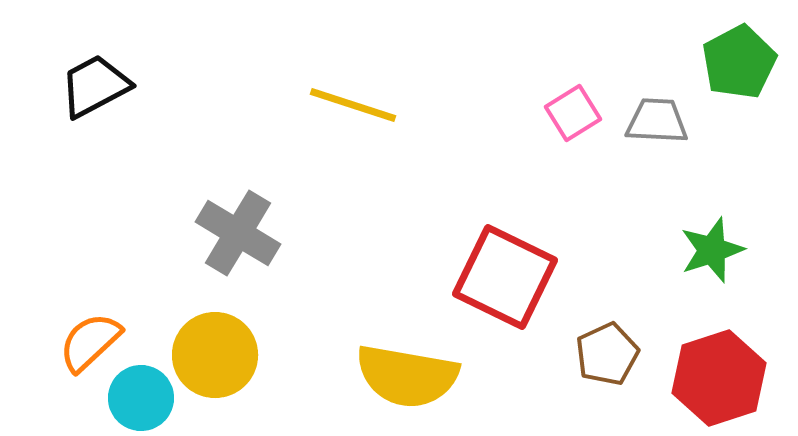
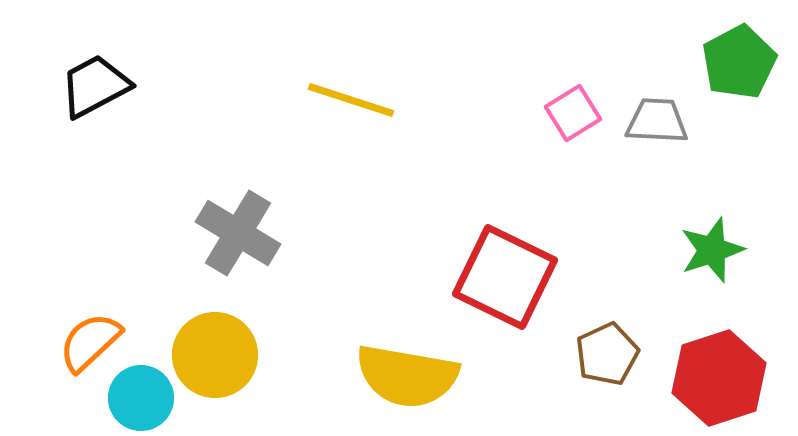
yellow line: moved 2 px left, 5 px up
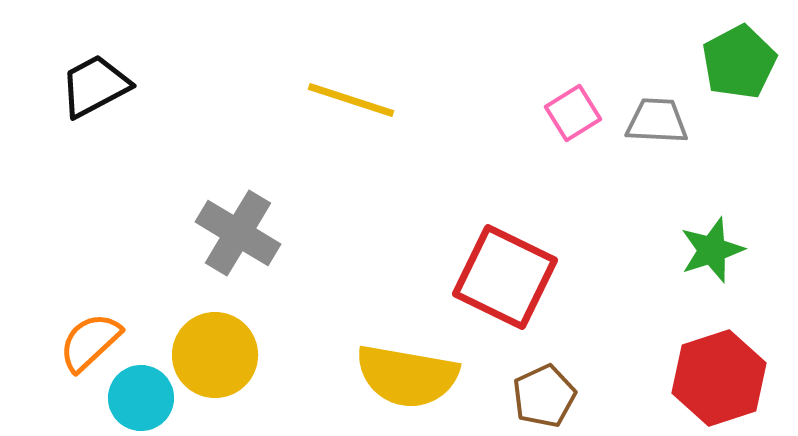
brown pentagon: moved 63 px left, 42 px down
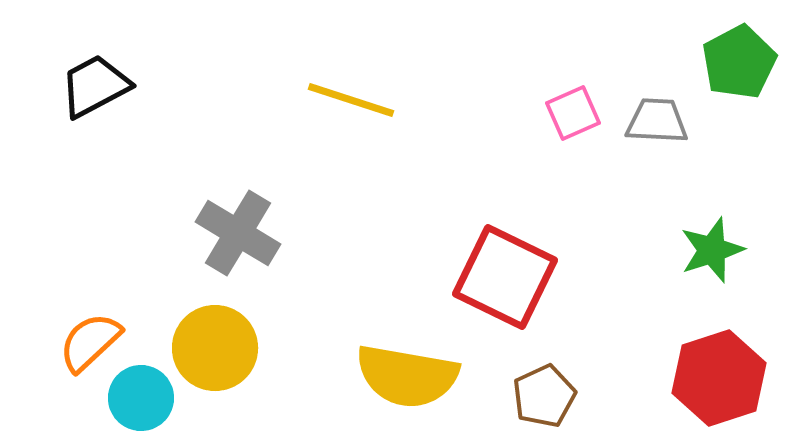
pink square: rotated 8 degrees clockwise
yellow circle: moved 7 px up
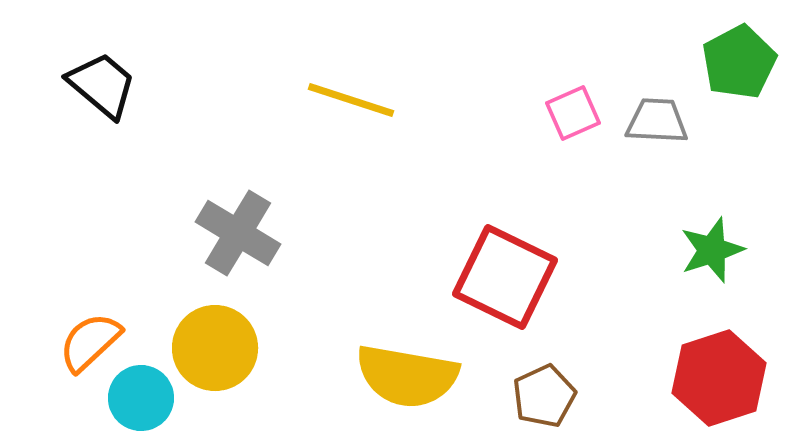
black trapezoid: moved 7 px right, 1 px up; rotated 68 degrees clockwise
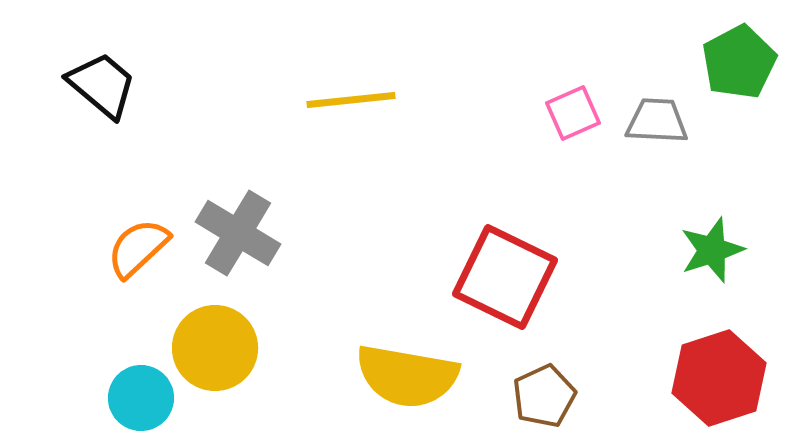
yellow line: rotated 24 degrees counterclockwise
orange semicircle: moved 48 px right, 94 px up
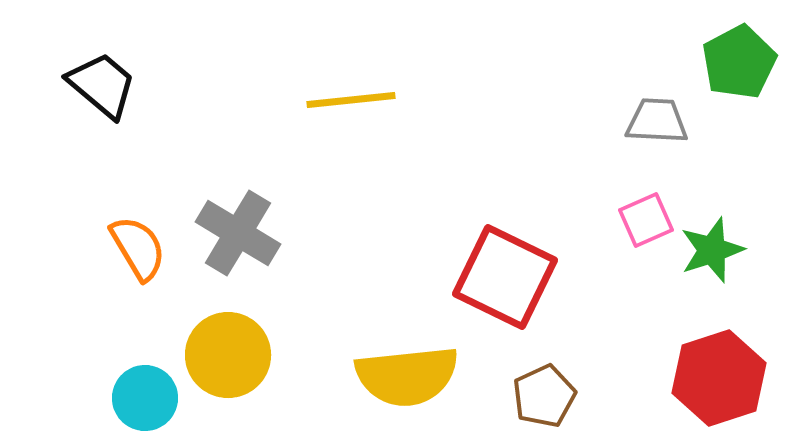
pink square: moved 73 px right, 107 px down
orange semicircle: rotated 102 degrees clockwise
yellow circle: moved 13 px right, 7 px down
yellow semicircle: rotated 16 degrees counterclockwise
cyan circle: moved 4 px right
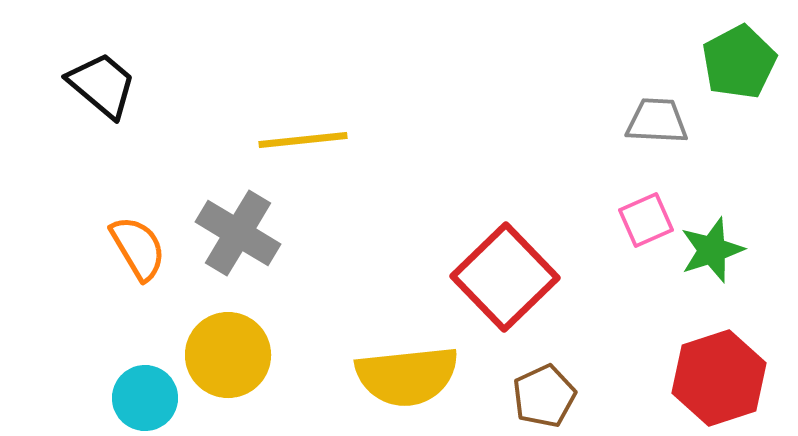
yellow line: moved 48 px left, 40 px down
red square: rotated 20 degrees clockwise
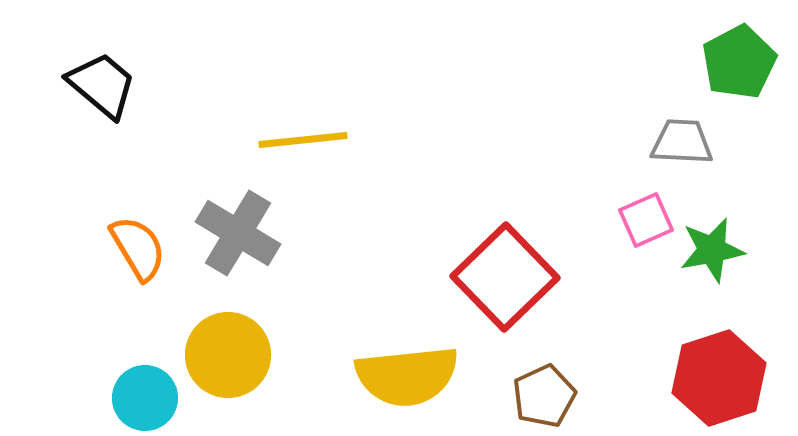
gray trapezoid: moved 25 px right, 21 px down
green star: rotated 8 degrees clockwise
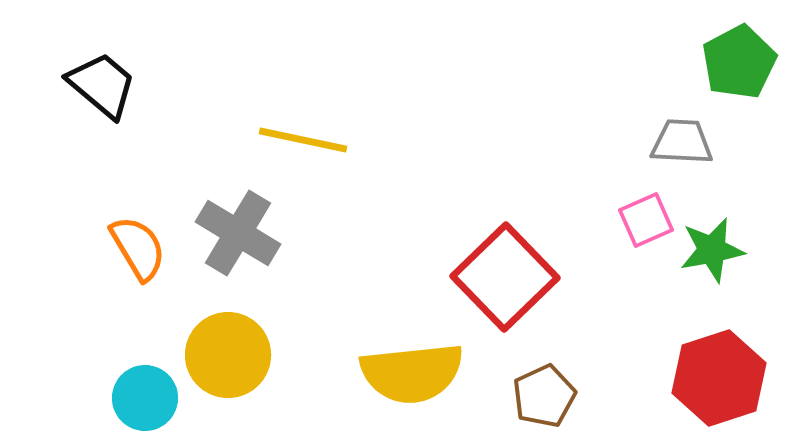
yellow line: rotated 18 degrees clockwise
yellow semicircle: moved 5 px right, 3 px up
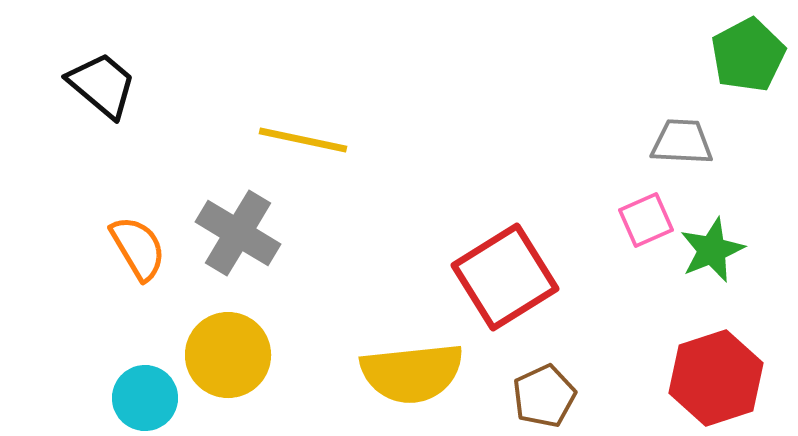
green pentagon: moved 9 px right, 7 px up
green star: rotated 12 degrees counterclockwise
red square: rotated 12 degrees clockwise
red hexagon: moved 3 px left
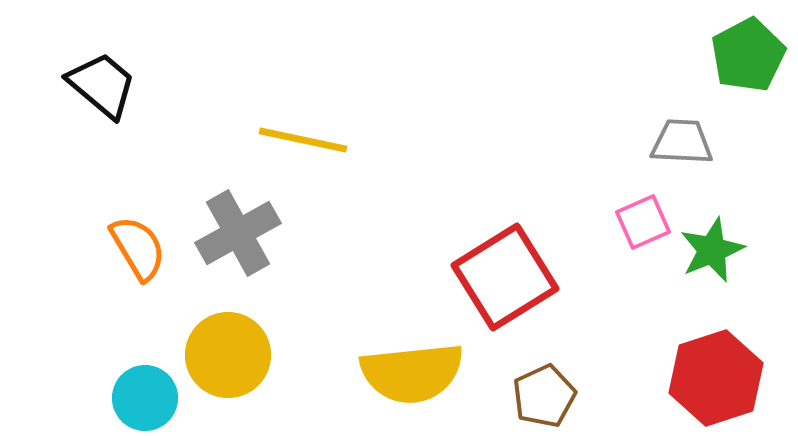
pink square: moved 3 px left, 2 px down
gray cross: rotated 30 degrees clockwise
